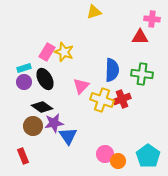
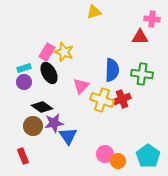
black ellipse: moved 4 px right, 6 px up
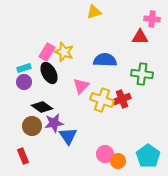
blue semicircle: moved 7 px left, 10 px up; rotated 90 degrees counterclockwise
brown circle: moved 1 px left
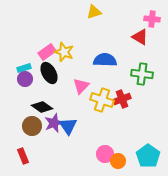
red triangle: rotated 30 degrees clockwise
pink rectangle: rotated 24 degrees clockwise
purple circle: moved 1 px right, 3 px up
purple star: rotated 12 degrees counterclockwise
blue triangle: moved 10 px up
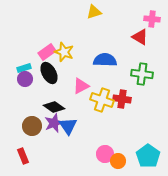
pink triangle: rotated 18 degrees clockwise
red cross: rotated 30 degrees clockwise
black diamond: moved 12 px right
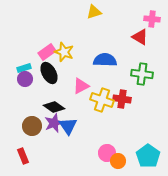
pink circle: moved 2 px right, 1 px up
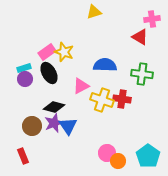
pink cross: rotated 14 degrees counterclockwise
blue semicircle: moved 5 px down
black diamond: rotated 20 degrees counterclockwise
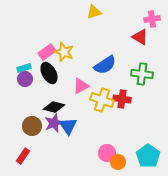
blue semicircle: rotated 145 degrees clockwise
red rectangle: rotated 56 degrees clockwise
orange circle: moved 1 px down
